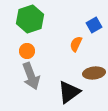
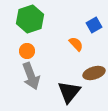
orange semicircle: rotated 112 degrees clockwise
brown ellipse: rotated 10 degrees counterclockwise
black triangle: rotated 15 degrees counterclockwise
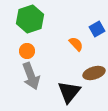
blue square: moved 3 px right, 4 px down
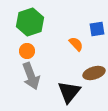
green hexagon: moved 3 px down
blue square: rotated 21 degrees clockwise
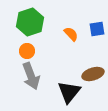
orange semicircle: moved 5 px left, 10 px up
brown ellipse: moved 1 px left, 1 px down
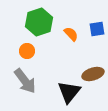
green hexagon: moved 9 px right
gray arrow: moved 6 px left, 5 px down; rotated 16 degrees counterclockwise
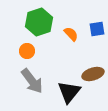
gray arrow: moved 7 px right
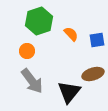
green hexagon: moved 1 px up
blue square: moved 11 px down
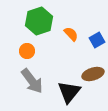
blue square: rotated 21 degrees counterclockwise
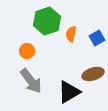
green hexagon: moved 8 px right
orange semicircle: rotated 126 degrees counterclockwise
blue square: moved 2 px up
gray arrow: moved 1 px left
black triangle: rotated 20 degrees clockwise
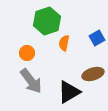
orange semicircle: moved 7 px left, 9 px down
orange circle: moved 2 px down
